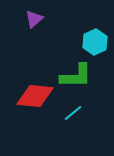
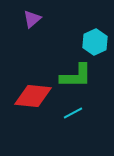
purple triangle: moved 2 px left
red diamond: moved 2 px left
cyan line: rotated 12 degrees clockwise
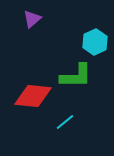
cyan line: moved 8 px left, 9 px down; rotated 12 degrees counterclockwise
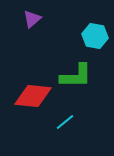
cyan hexagon: moved 6 px up; rotated 25 degrees counterclockwise
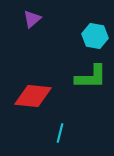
green L-shape: moved 15 px right, 1 px down
cyan line: moved 5 px left, 11 px down; rotated 36 degrees counterclockwise
